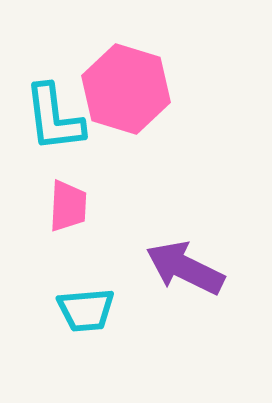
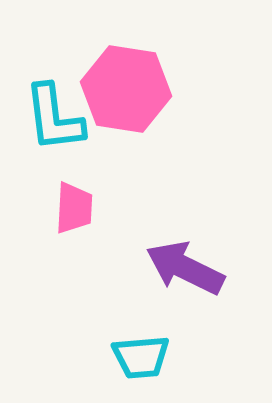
pink hexagon: rotated 8 degrees counterclockwise
pink trapezoid: moved 6 px right, 2 px down
cyan trapezoid: moved 55 px right, 47 px down
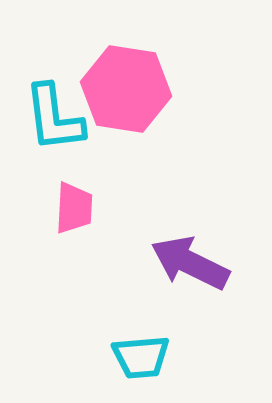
purple arrow: moved 5 px right, 5 px up
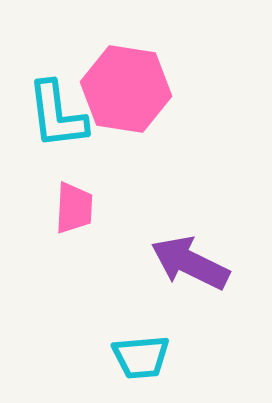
cyan L-shape: moved 3 px right, 3 px up
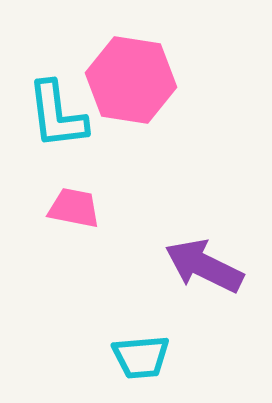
pink hexagon: moved 5 px right, 9 px up
pink trapezoid: rotated 82 degrees counterclockwise
purple arrow: moved 14 px right, 3 px down
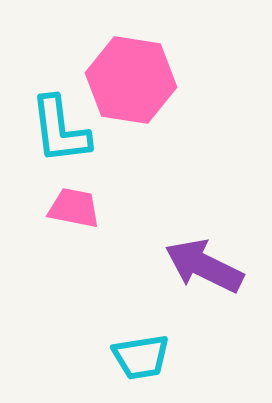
cyan L-shape: moved 3 px right, 15 px down
cyan trapezoid: rotated 4 degrees counterclockwise
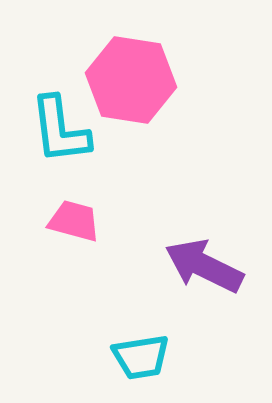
pink trapezoid: moved 13 px down; rotated 4 degrees clockwise
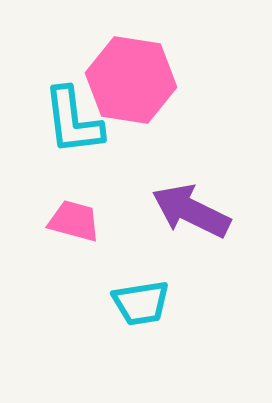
cyan L-shape: moved 13 px right, 9 px up
purple arrow: moved 13 px left, 55 px up
cyan trapezoid: moved 54 px up
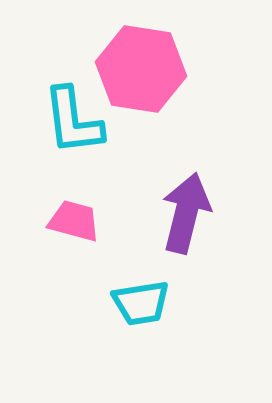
pink hexagon: moved 10 px right, 11 px up
purple arrow: moved 5 px left, 2 px down; rotated 78 degrees clockwise
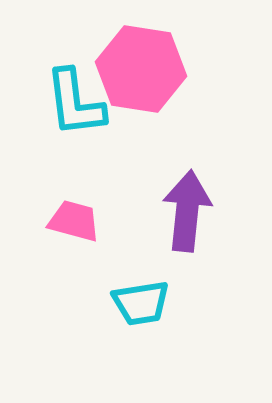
cyan L-shape: moved 2 px right, 18 px up
purple arrow: moved 1 px right, 2 px up; rotated 8 degrees counterclockwise
